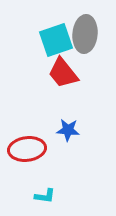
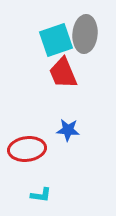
red trapezoid: rotated 16 degrees clockwise
cyan L-shape: moved 4 px left, 1 px up
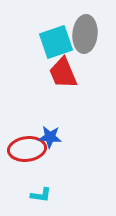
cyan square: moved 2 px down
blue star: moved 18 px left, 7 px down
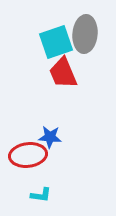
red ellipse: moved 1 px right, 6 px down
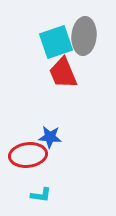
gray ellipse: moved 1 px left, 2 px down
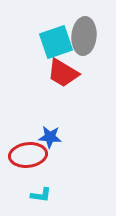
red trapezoid: rotated 36 degrees counterclockwise
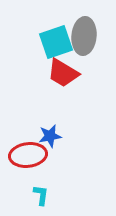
blue star: moved 1 px up; rotated 15 degrees counterclockwise
cyan L-shape: rotated 90 degrees counterclockwise
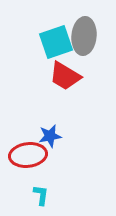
red trapezoid: moved 2 px right, 3 px down
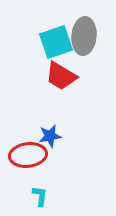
red trapezoid: moved 4 px left
cyan L-shape: moved 1 px left, 1 px down
